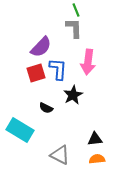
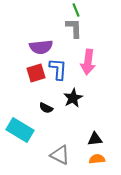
purple semicircle: rotated 40 degrees clockwise
black star: moved 3 px down
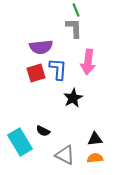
black semicircle: moved 3 px left, 23 px down
cyan rectangle: moved 12 px down; rotated 28 degrees clockwise
gray triangle: moved 5 px right
orange semicircle: moved 2 px left, 1 px up
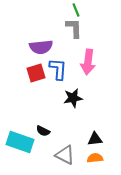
black star: rotated 18 degrees clockwise
cyan rectangle: rotated 40 degrees counterclockwise
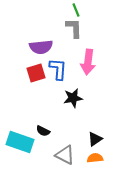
black triangle: rotated 28 degrees counterclockwise
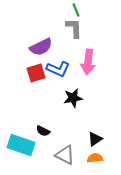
purple semicircle: rotated 20 degrees counterclockwise
blue L-shape: rotated 110 degrees clockwise
cyan rectangle: moved 1 px right, 3 px down
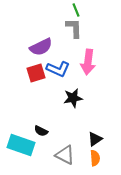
black semicircle: moved 2 px left
orange semicircle: rotated 91 degrees clockwise
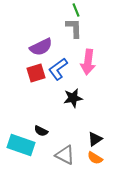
blue L-shape: rotated 120 degrees clockwise
orange semicircle: rotated 126 degrees clockwise
